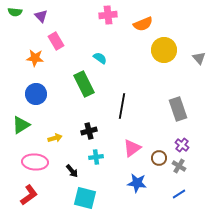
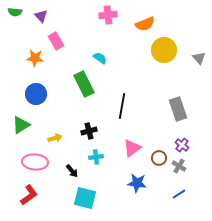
orange semicircle: moved 2 px right
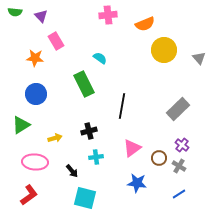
gray rectangle: rotated 65 degrees clockwise
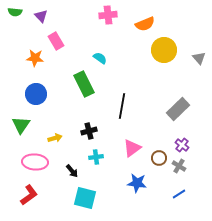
green triangle: rotated 24 degrees counterclockwise
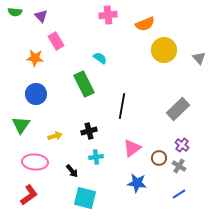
yellow arrow: moved 2 px up
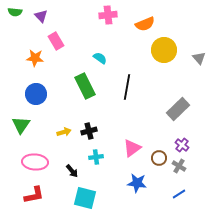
green rectangle: moved 1 px right, 2 px down
black line: moved 5 px right, 19 px up
yellow arrow: moved 9 px right, 4 px up
red L-shape: moved 5 px right; rotated 25 degrees clockwise
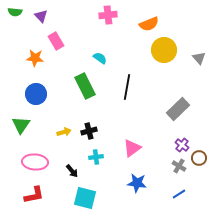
orange semicircle: moved 4 px right
brown circle: moved 40 px right
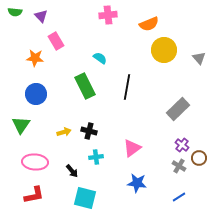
black cross: rotated 28 degrees clockwise
blue line: moved 3 px down
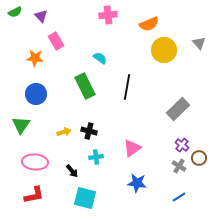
green semicircle: rotated 32 degrees counterclockwise
gray triangle: moved 15 px up
